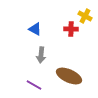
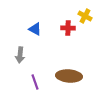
red cross: moved 3 px left, 1 px up
gray arrow: moved 21 px left
brown ellipse: rotated 20 degrees counterclockwise
purple line: moved 1 px right, 3 px up; rotated 42 degrees clockwise
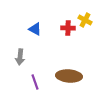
yellow cross: moved 4 px down
gray arrow: moved 2 px down
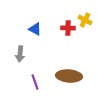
gray arrow: moved 3 px up
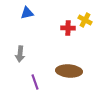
blue triangle: moved 8 px left, 16 px up; rotated 40 degrees counterclockwise
brown ellipse: moved 5 px up
